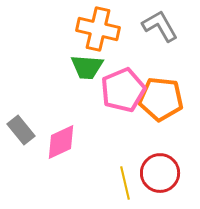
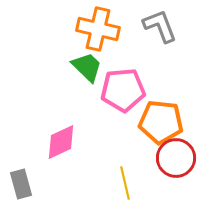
gray L-shape: rotated 9 degrees clockwise
green trapezoid: rotated 140 degrees counterclockwise
pink pentagon: rotated 18 degrees clockwise
orange pentagon: moved 23 px down
gray rectangle: moved 54 px down; rotated 24 degrees clockwise
red circle: moved 16 px right, 15 px up
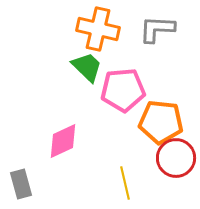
gray L-shape: moved 3 px left, 3 px down; rotated 66 degrees counterclockwise
pink diamond: moved 2 px right, 1 px up
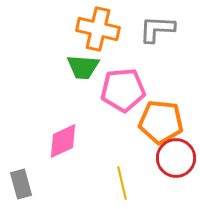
green trapezoid: moved 4 px left; rotated 140 degrees clockwise
yellow line: moved 3 px left
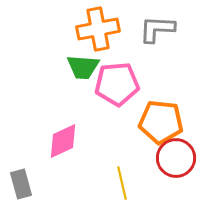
orange cross: rotated 24 degrees counterclockwise
pink pentagon: moved 6 px left, 6 px up
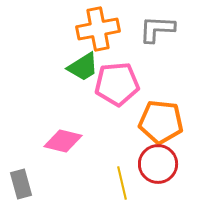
green trapezoid: rotated 36 degrees counterclockwise
pink diamond: rotated 39 degrees clockwise
red circle: moved 18 px left, 6 px down
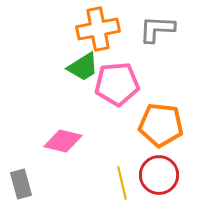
orange pentagon: moved 3 px down
red circle: moved 1 px right, 11 px down
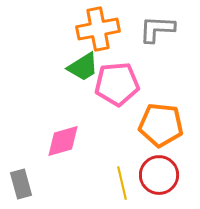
pink diamond: rotated 30 degrees counterclockwise
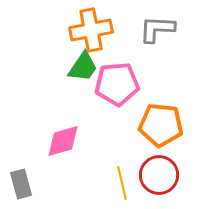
orange cross: moved 7 px left, 1 px down
green trapezoid: rotated 24 degrees counterclockwise
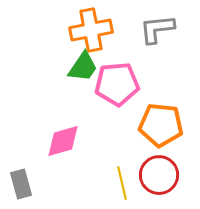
gray L-shape: rotated 9 degrees counterclockwise
